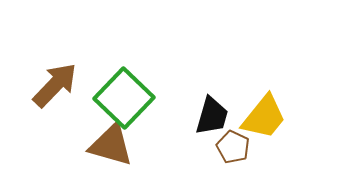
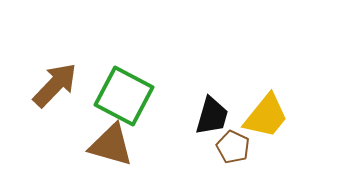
green square: moved 2 px up; rotated 16 degrees counterclockwise
yellow trapezoid: moved 2 px right, 1 px up
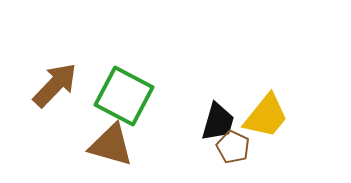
black trapezoid: moved 6 px right, 6 px down
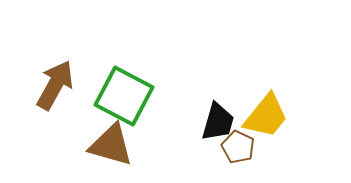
brown arrow: rotated 15 degrees counterclockwise
brown pentagon: moved 5 px right
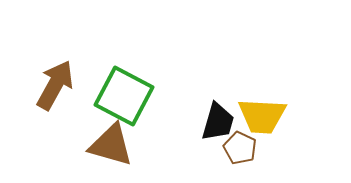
yellow trapezoid: moved 4 px left; rotated 54 degrees clockwise
brown pentagon: moved 2 px right, 1 px down
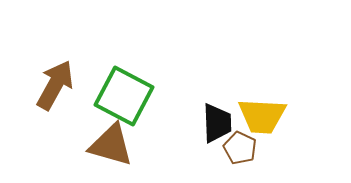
black trapezoid: moved 1 px left, 1 px down; rotated 18 degrees counterclockwise
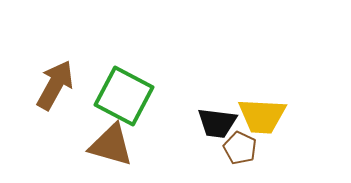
black trapezoid: rotated 99 degrees clockwise
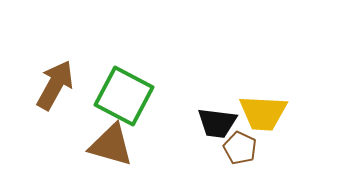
yellow trapezoid: moved 1 px right, 3 px up
